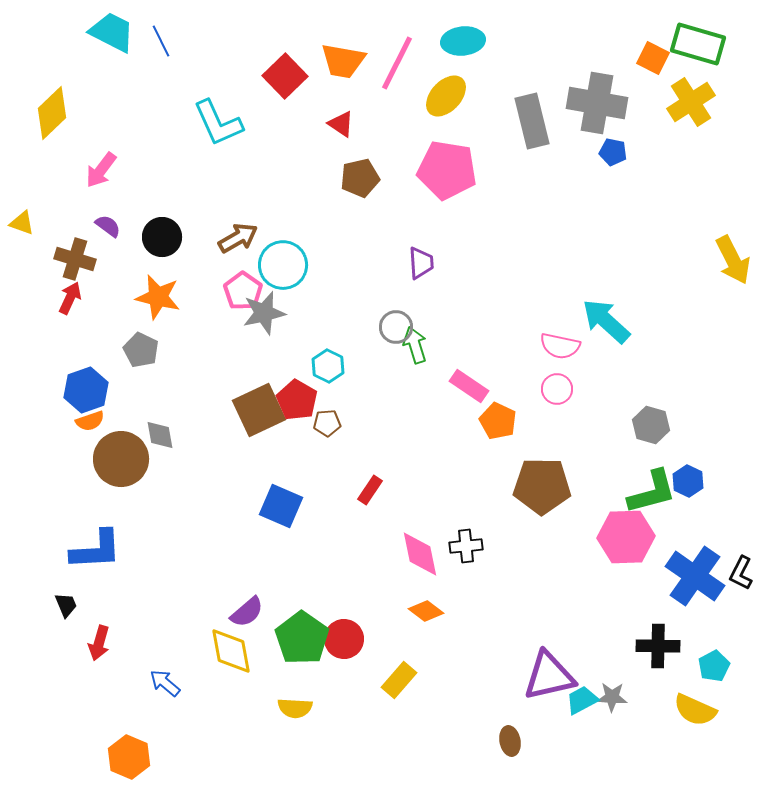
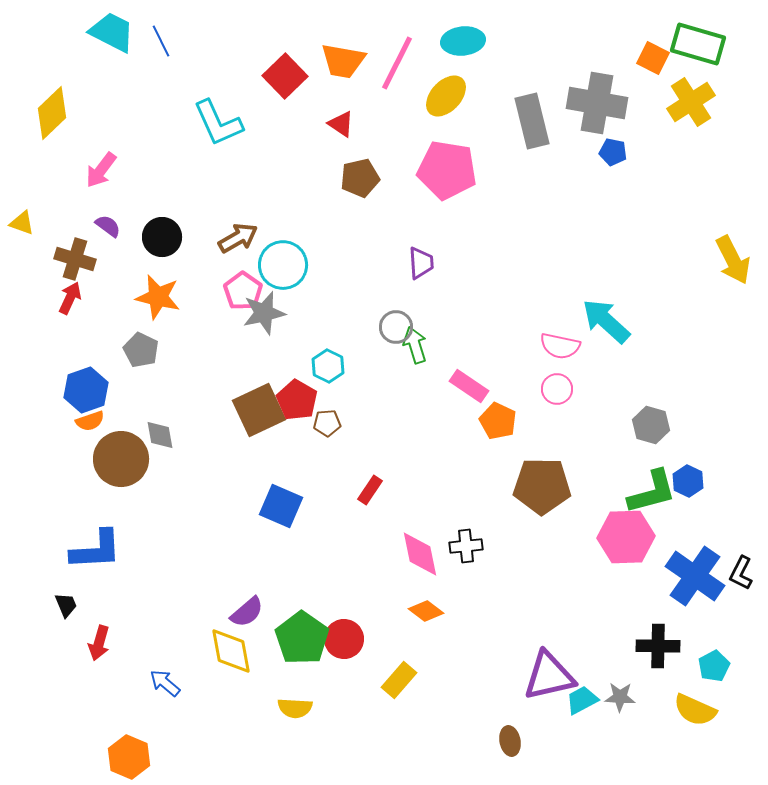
gray star at (612, 697): moved 8 px right
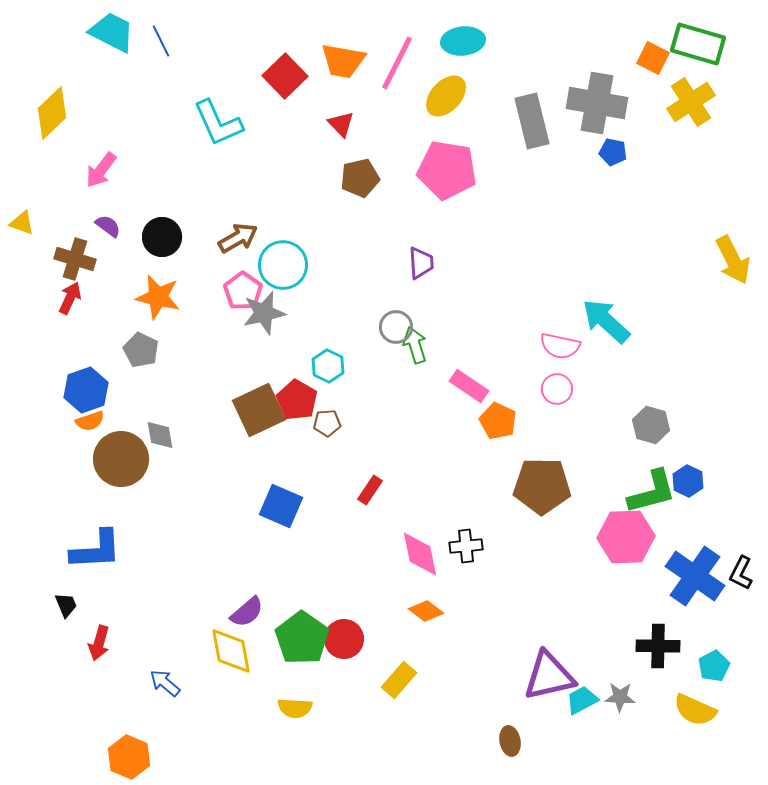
red triangle at (341, 124): rotated 12 degrees clockwise
